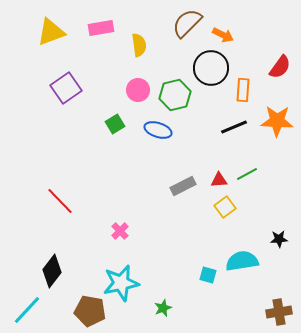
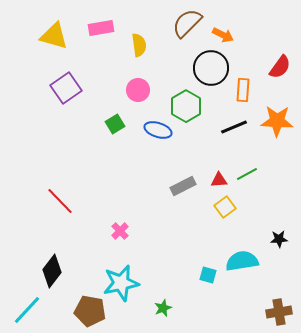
yellow triangle: moved 3 px right, 4 px down; rotated 36 degrees clockwise
green hexagon: moved 11 px right, 11 px down; rotated 16 degrees counterclockwise
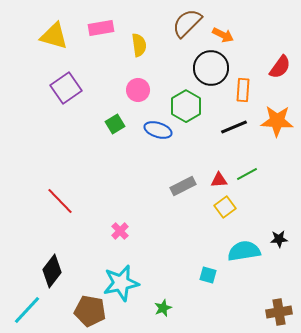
cyan semicircle: moved 2 px right, 10 px up
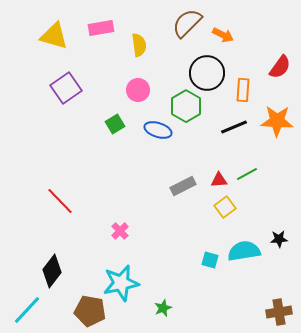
black circle: moved 4 px left, 5 px down
cyan square: moved 2 px right, 15 px up
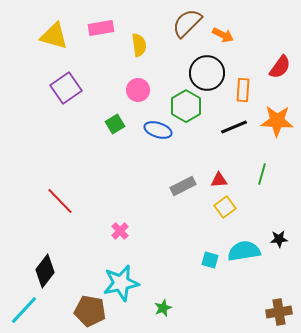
green line: moved 15 px right; rotated 45 degrees counterclockwise
black diamond: moved 7 px left
cyan line: moved 3 px left
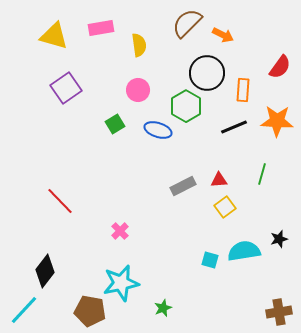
black star: rotated 12 degrees counterclockwise
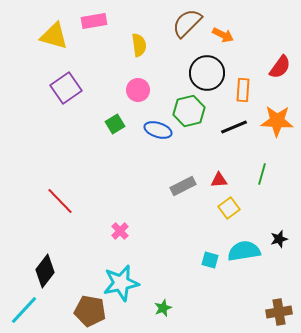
pink rectangle: moved 7 px left, 7 px up
green hexagon: moved 3 px right, 5 px down; rotated 16 degrees clockwise
yellow square: moved 4 px right, 1 px down
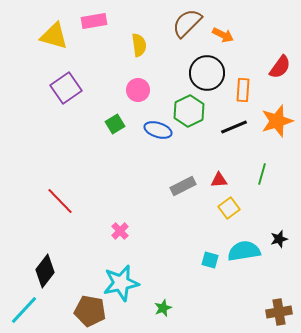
green hexagon: rotated 12 degrees counterclockwise
orange star: rotated 20 degrees counterclockwise
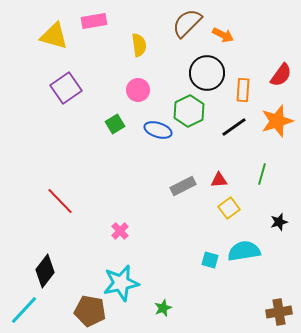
red semicircle: moved 1 px right, 8 px down
black line: rotated 12 degrees counterclockwise
black star: moved 17 px up
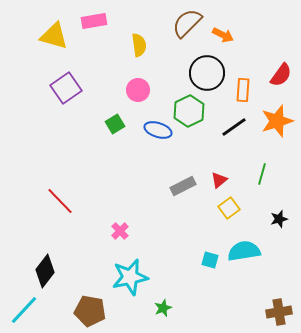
red triangle: rotated 36 degrees counterclockwise
black star: moved 3 px up
cyan star: moved 9 px right, 6 px up
